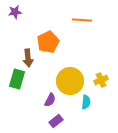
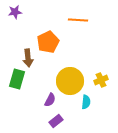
orange line: moved 4 px left
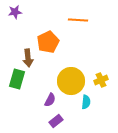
yellow circle: moved 1 px right
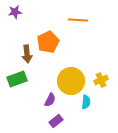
brown arrow: moved 1 px left, 4 px up
green rectangle: rotated 54 degrees clockwise
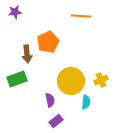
orange line: moved 3 px right, 4 px up
purple semicircle: rotated 40 degrees counterclockwise
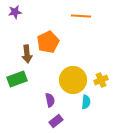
yellow circle: moved 2 px right, 1 px up
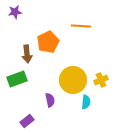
orange line: moved 10 px down
purple rectangle: moved 29 px left
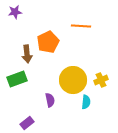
purple rectangle: moved 2 px down
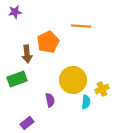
yellow cross: moved 1 px right, 9 px down
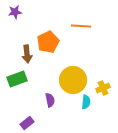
yellow cross: moved 1 px right, 1 px up
